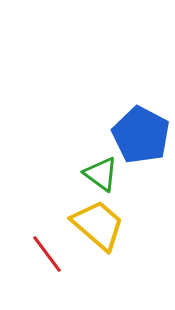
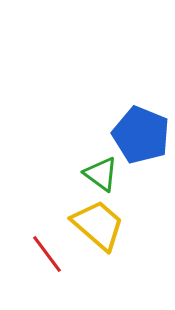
blue pentagon: rotated 6 degrees counterclockwise
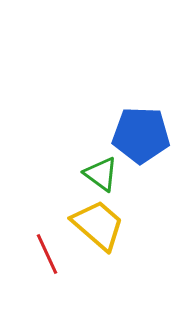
blue pentagon: rotated 20 degrees counterclockwise
red line: rotated 12 degrees clockwise
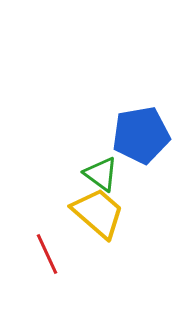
blue pentagon: rotated 12 degrees counterclockwise
yellow trapezoid: moved 12 px up
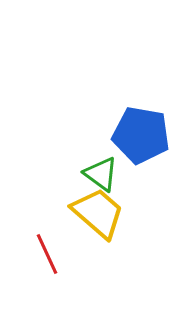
blue pentagon: rotated 20 degrees clockwise
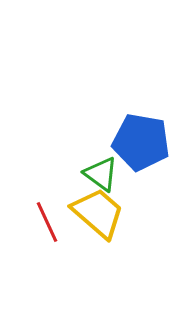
blue pentagon: moved 7 px down
red line: moved 32 px up
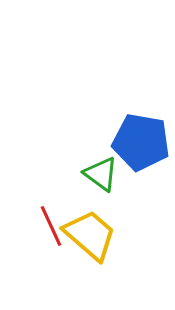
yellow trapezoid: moved 8 px left, 22 px down
red line: moved 4 px right, 4 px down
